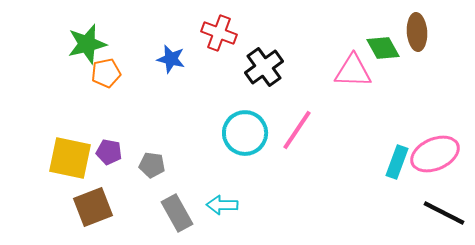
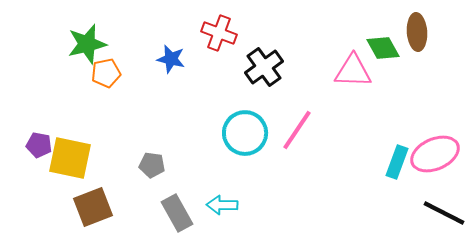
purple pentagon: moved 70 px left, 7 px up
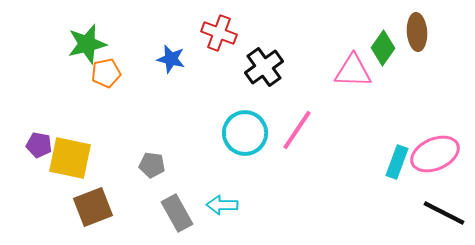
green diamond: rotated 64 degrees clockwise
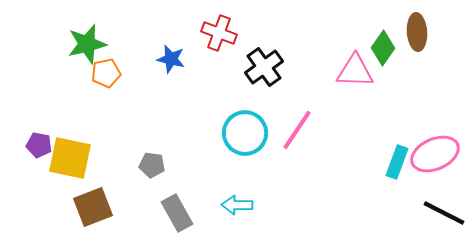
pink triangle: moved 2 px right
cyan arrow: moved 15 px right
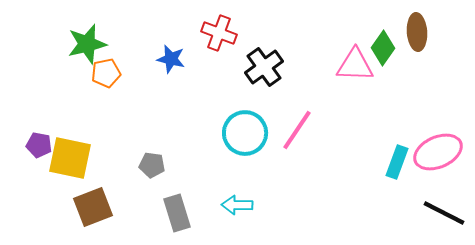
pink triangle: moved 6 px up
pink ellipse: moved 3 px right, 2 px up
gray rectangle: rotated 12 degrees clockwise
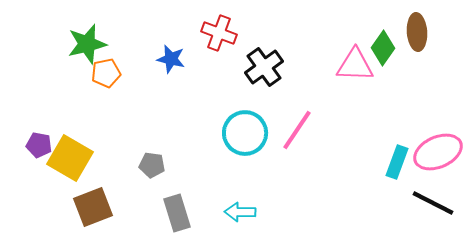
yellow square: rotated 18 degrees clockwise
cyan arrow: moved 3 px right, 7 px down
black line: moved 11 px left, 10 px up
